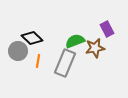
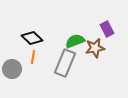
gray circle: moved 6 px left, 18 px down
orange line: moved 5 px left, 4 px up
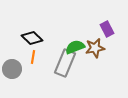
green semicircle: moved 6 px down
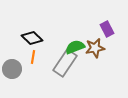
gray rectangle: rotated 12 degrees clockwise
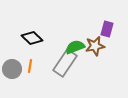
purple rectangle: rotated 42 degrees clockwise
brown star: moved 2 px up
orange line: moved 3 px left, 9 px down
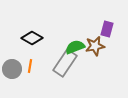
black diamond: rotated 15 degrees counterclockwise
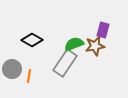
purple rectangle: moved 4 px left, 1 px down
black diamond: moved 2 px down
green semicircle: moved 1 px left, 3 px up
orange line: moved 1 px left, 10 px down
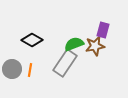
orange line: moved 1 px right, 6 px up
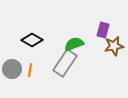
brown star: moved 19 px right
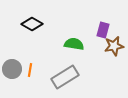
black diamond: moved 16 px up
green semicircle: rotated 30 degrees clockwise
gray rectangle: moved 14 px down; rotated 24 degrees clockwise
